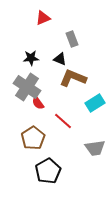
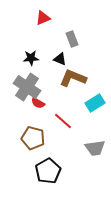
red semicircle: rotated 24 degrees counterclockwise
brown pentagon: rotated 25 degrees counterclockwise
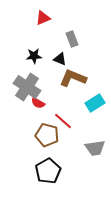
black star: moved 3 px right, 2 px up
brown pentagon: moved 14 px right, 3 px up
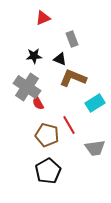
red semicircle: rotated 32 degrees clockwise
red line: moved 6 px right, 4 px down; rotated 18 degrees clockwise
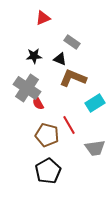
gray rectangle: moved 3 px down; rotated 35 degrees counterclockwise
gray cross: moved 1 px down
